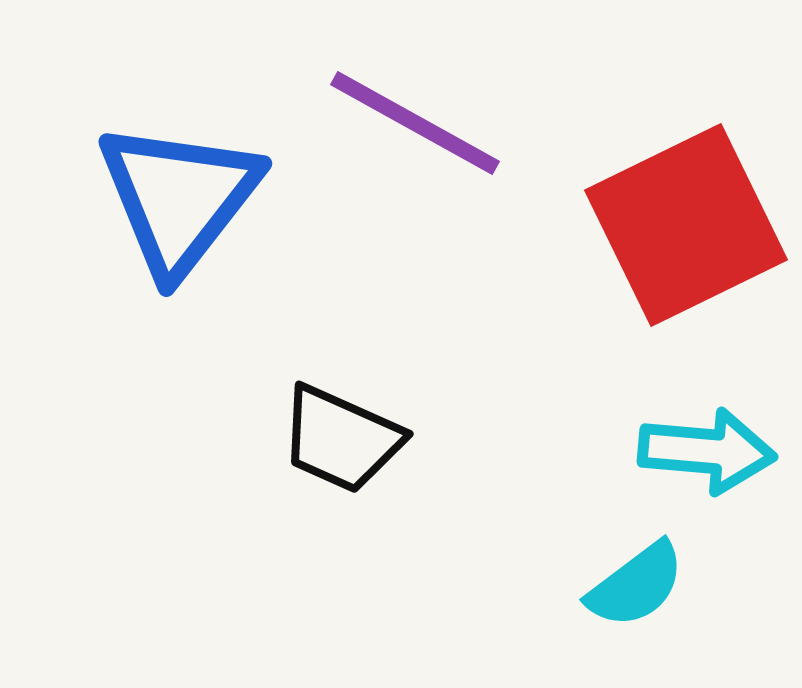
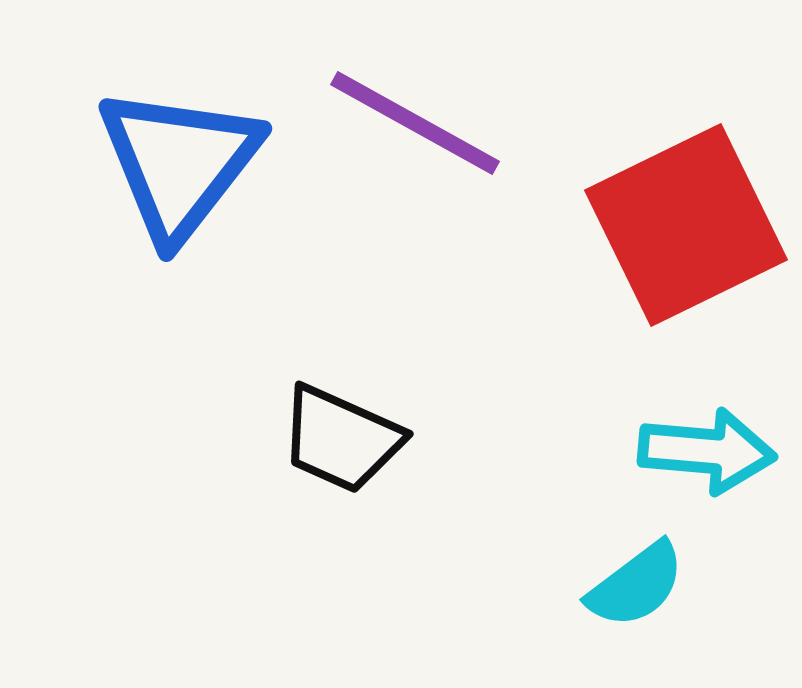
blue triangle: moved 35 px up
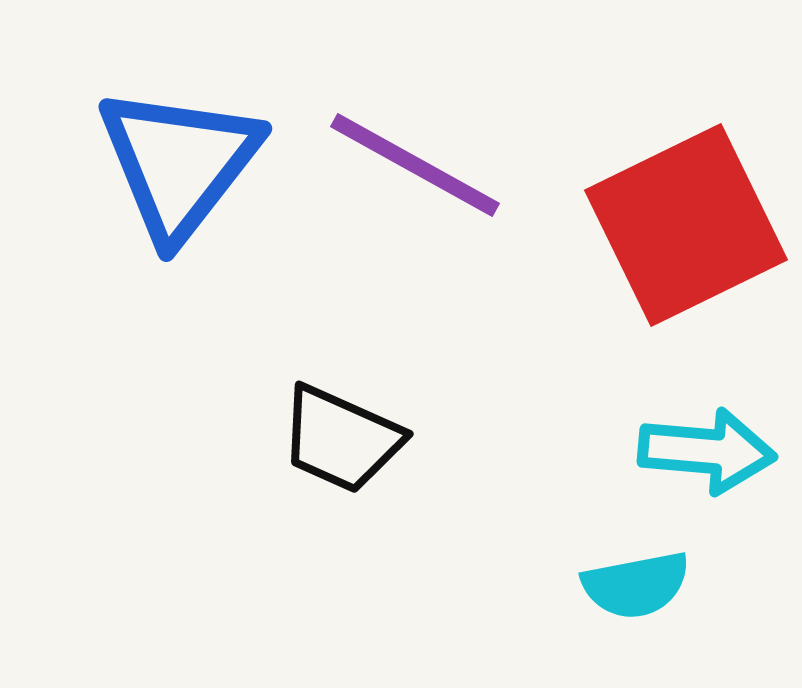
purple line: moved 42 px down
cyan semicircle: rotated 26 degrees clockwise
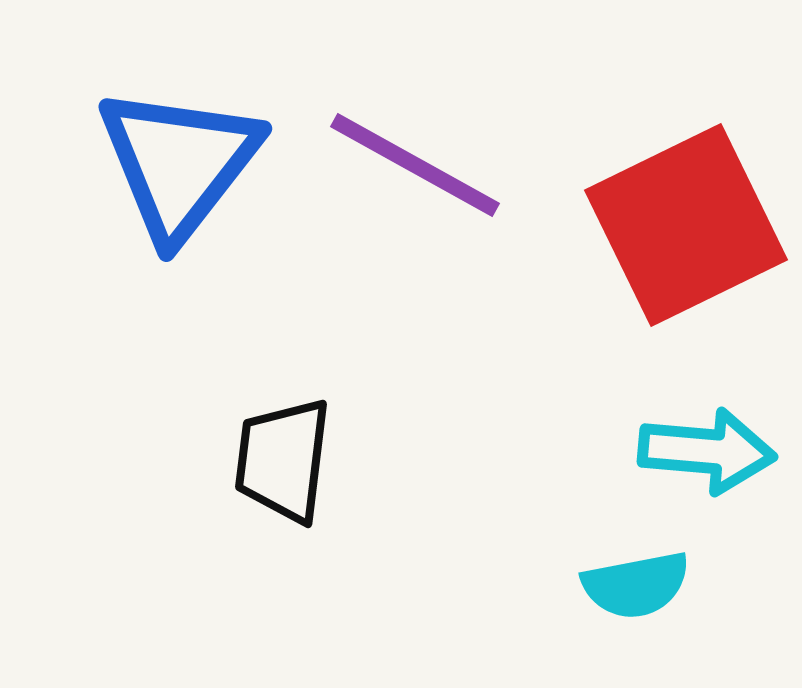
black trapezoid: moved 58 px left, 21 px down; rotated 73 degrees clockwise
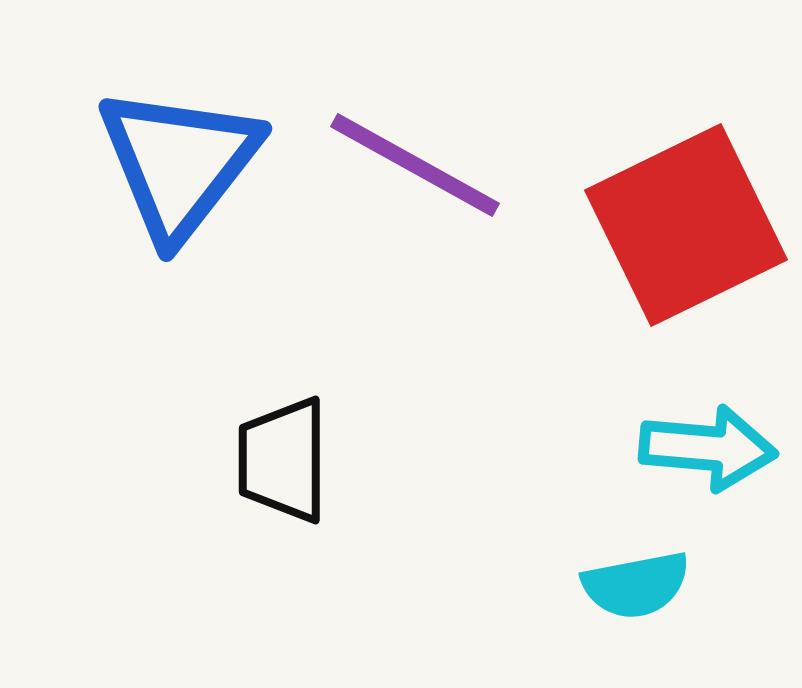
cyan arrow: moved 1 px right, 3 px up
black trapezoid: rotated 7 degrees counterclockwise
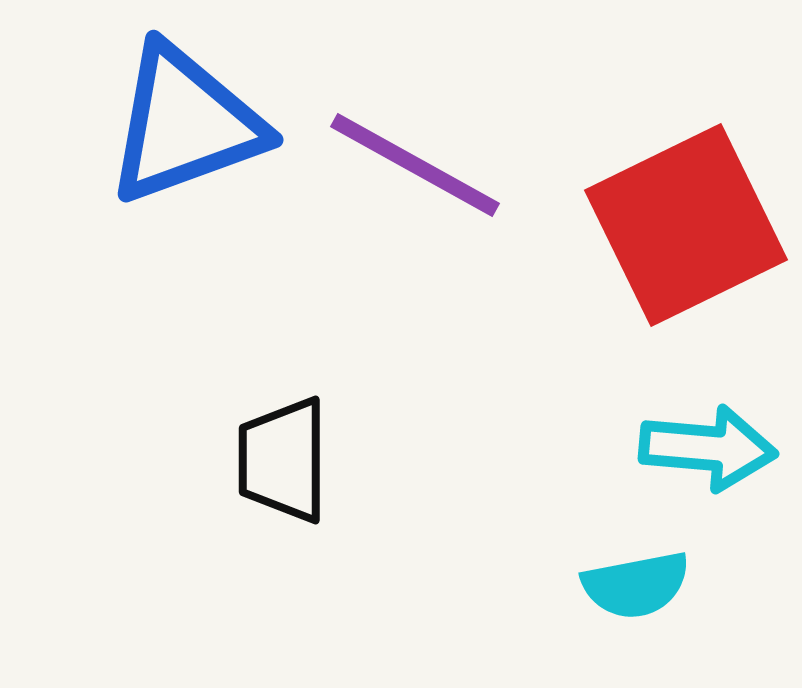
blue triangle: moved 6 px right, 39 px up; rotated 32 degrees clockwise
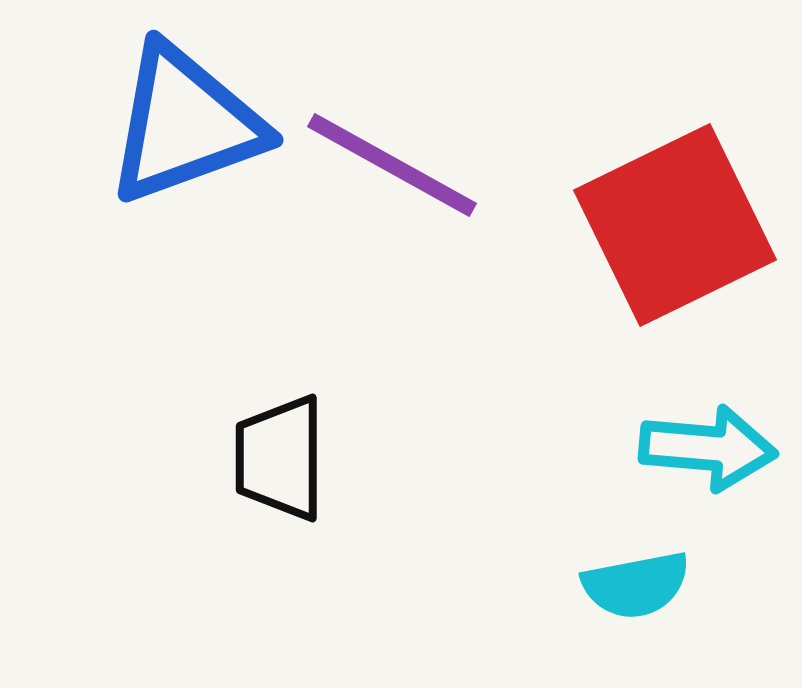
purple line: moved 23 px left
red square: moved 11 px left
black trapezoid: moved 3 px left, 2 px up
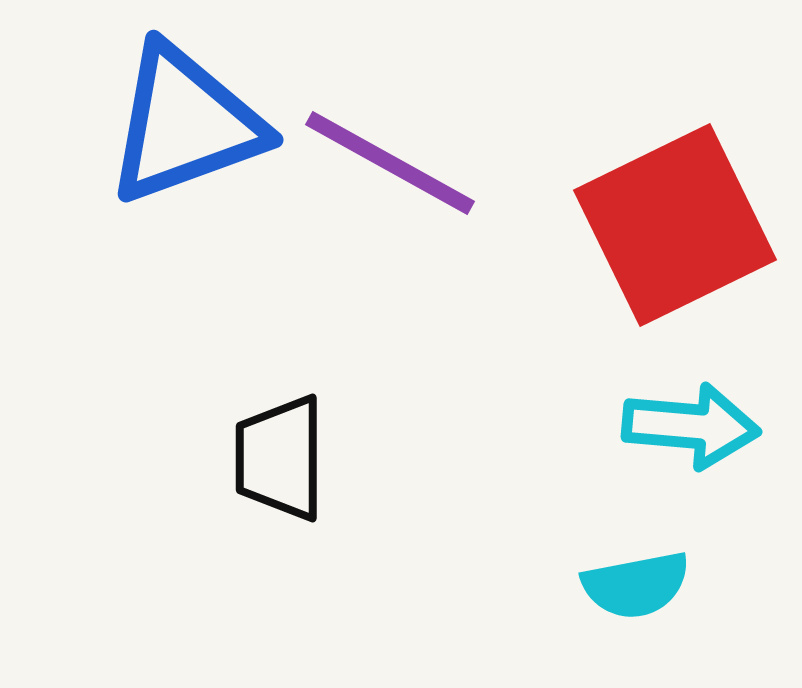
purple line: moved 2 px left, 2 px up
cyan arrow: moved 17 px left, 22 px up
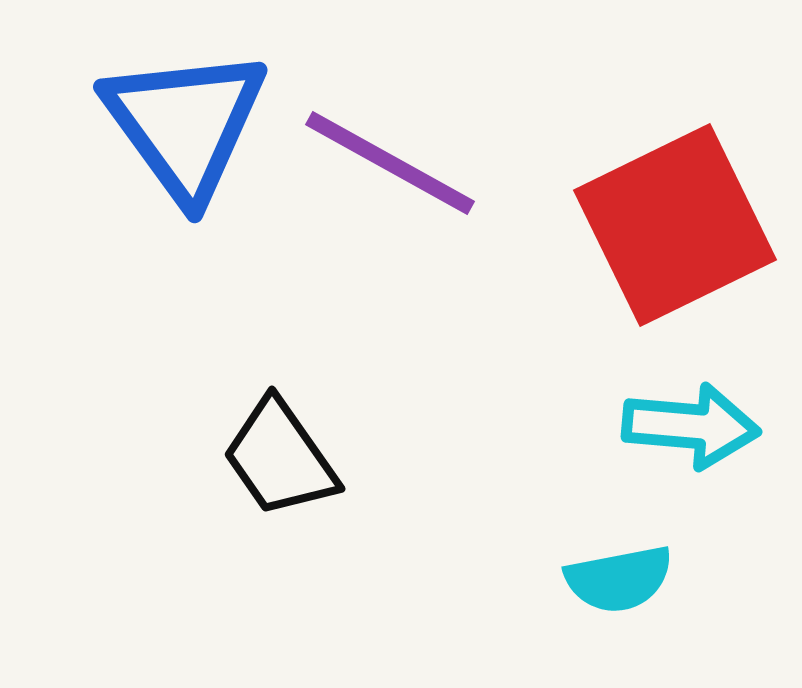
blue triangle: rotated 46 degrees counterclockwise
black trapezoid: rotated 35 degrees counterclockwise
cyan semicircle: moved 17 px left, 6 px up
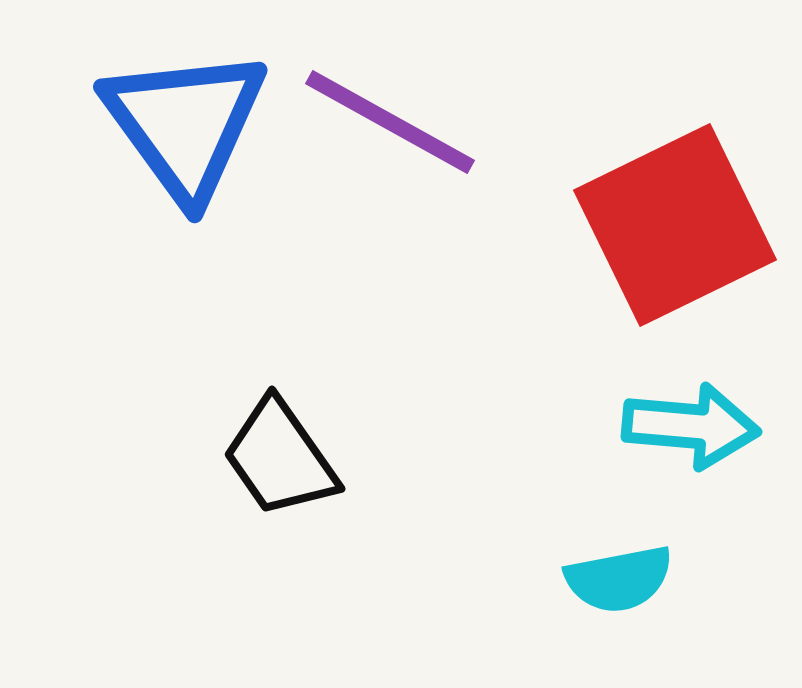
purple line: moved 41 px up
